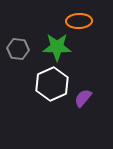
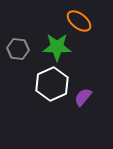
orange ellipse: rotated 40 degrees clockwise
purple semicircle: moved 1 px up
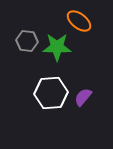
gray hexagon: moved 9 px right, 8 px up
white hexagon: moved 1 px left, 9 px down; rotated 20 degrees clockwise
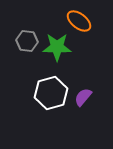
white hexagon: rotated 12 degrees counterclockwise
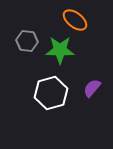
orange ellipse: moved 4 px left, 1 px up
green star: moved 3 px right, 3 px down
purple semicircle: moved 9 px right, 9 px up
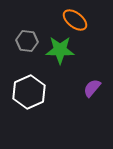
white hexagon: moved 22 px left, 1 px up; rotated 8 degrees counterclockwise
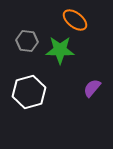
white hexagon: rotated 8 degrees clockwise
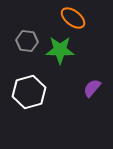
orange ellipse: moved 2 px left, 2 px up
